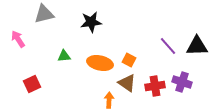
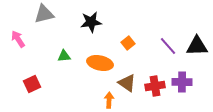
orange square: moved 1 px left, 17 px up; rotated 24 degrees clockwise
purple cross: rotated 18 degrees counterclockwise
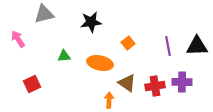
purple line: rotated 30 degrees clockwise
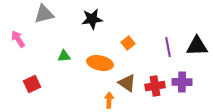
black star: moved 1 px right, 3 px up
purple line: moved 1 px down
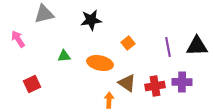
black star: moved 1 px left, 1 px down
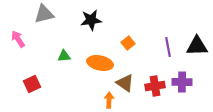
brown triangle: moved 2 px left
